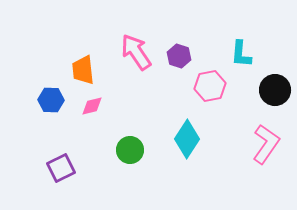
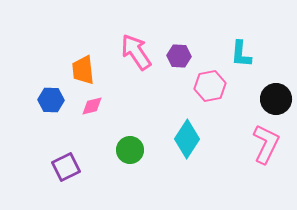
purple hexagon: rotated 15 degrees counterclockwise
black circle: moved 1 px right, 9 px down
pink L-shape: rotated 9 degrees counterclockwise
purple square: moved 5 px right, 1 px up
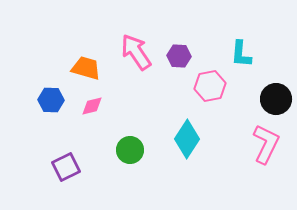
orange trapezoid: moved 3 px right, 2 px up; rotated 112 degrees clockwise
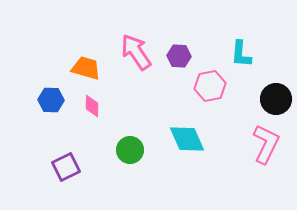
pink diamond: rotated 75 degrees counterclockwise
cyan diamond: rotated 57 degrees counterclockwise
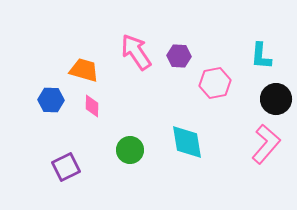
cyan L-shape: moved 20 px right, 2 px down
orange trapezoid: moved 2 px left, 2 px down
pink hexagon: moved 5 px right, 3 px up
cyan diamond: moved 3 px down; rotated 15 degrees clockwise
pink L-shape: rotated 15 degrees clockwise
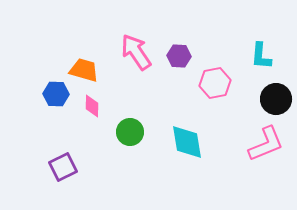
blue hexagon: moved 5 px right, 6 px up
pink L-shape: rotated 27 degrees clockwise
green circle: moved 18 px up
purple square: moved 3 px left
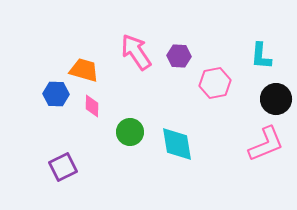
cyan diamond: moved 10 px left, 2 px down
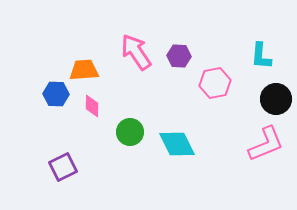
orange trapezoid: rotated 20 degrees counterclockwise
cyan diamond: rotated 18 degrees counterclockwise
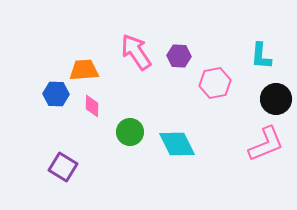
purple square: rotated 32 degrees counterclockwise
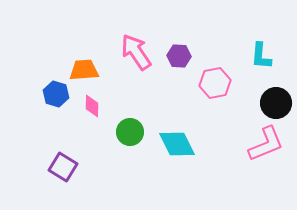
blue hexagon: rotated 15 degrees clockwise
black circle: moved 4 px down
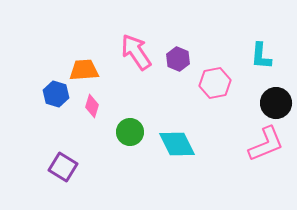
purple hexagon: moved 1 px left, 3 px down; rotated 20 degrees clockwise
pink diamond: rotated 15 degrees clockwise
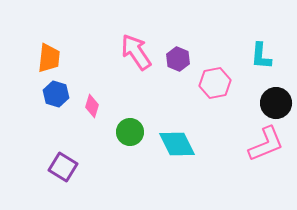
orange trapezoid: moved 35 px left, 12 px up; rotated 100 degrees clockwise
